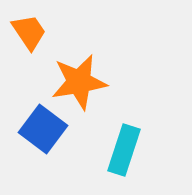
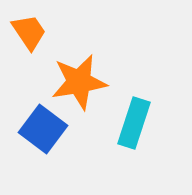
cyan rectangle: moved 10 px right, 27 px up
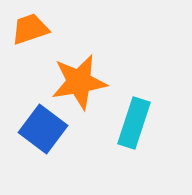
orange trapezoid: moved 1 px right, 3 px up; rotated 75 degrees counterclockwise
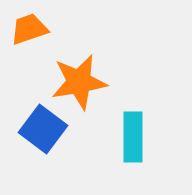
orange trapezoid: moved 1 px left
cyan rectangle: moved 1 px left, 14 px down; rotated 18 degrees counterclockwise
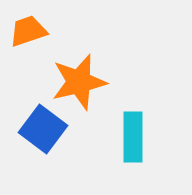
orange trapezoid: moved 1 px left, 2 px down
orange star: rotated 4 degrees counterclockwise
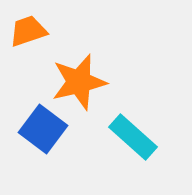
cyan rectangle: rotated 48 degrees counterclockwise
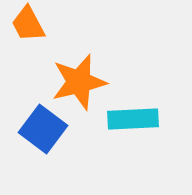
orange trapezoid: moved 7 px up; rotated 99 degrees counterclockwise
cyan rectangle: moved 18 px up; rotated 45 degrees counterclockwise
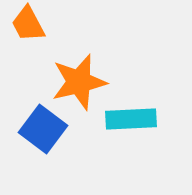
cyan rectangle: moved 2 px left
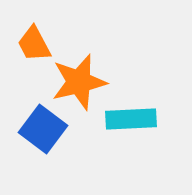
orange trapezoid: moved 6 px right, 20 px down
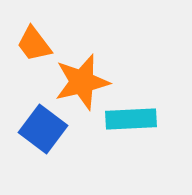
orange trapezoid: rotated 9 degrees counterclockwise
orange star: moved 3 px right
